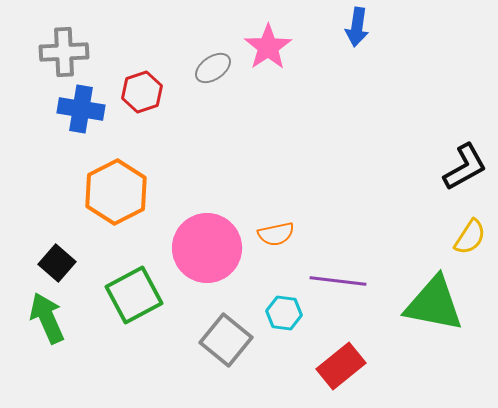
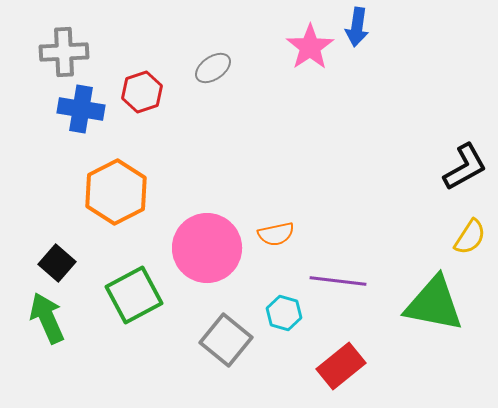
pink star: moved 42 px right
cyan hexagon: rotated 8 degrees clockwise
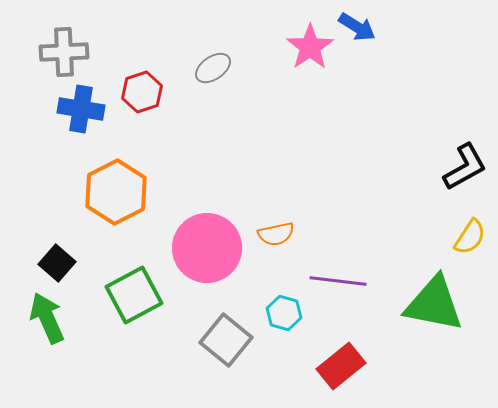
blue arrow: rotated 66 degrees counterclockwise
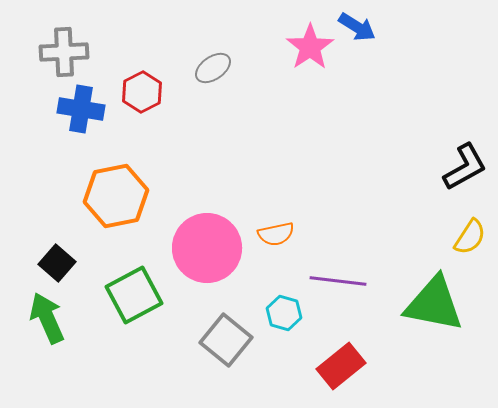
red hexagon: rotated 9 degrees counterclockwise
orange hexagon: moved 4 px down; rotated 16 degrees clockwise
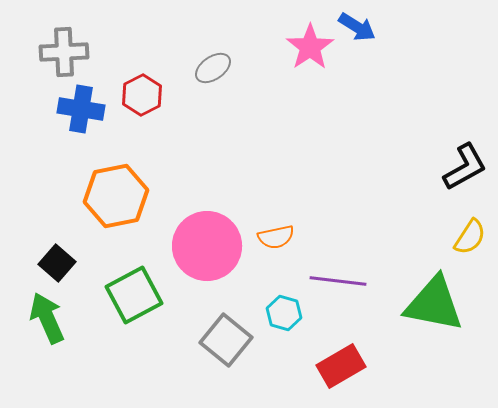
red hexagon: moved 3 px down
orange semicircle: moved 3 px down
pink circle: moved 2 px up
red rectangle: rotated 9 degrees clockwise
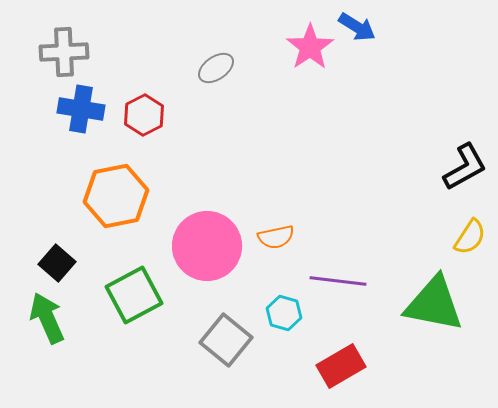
gray ellipse: moved 3 px right
red hexagon: moved 2 px right, 20 px down
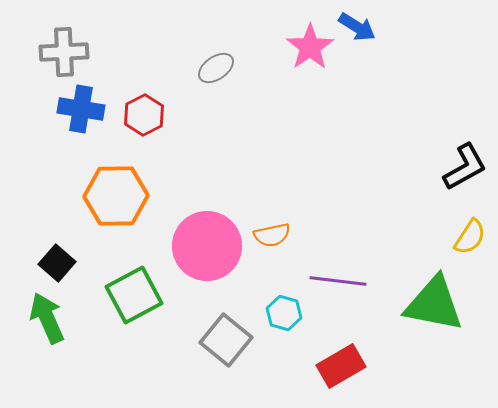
orange hexagon: rotated 10 degrees clockwise
orange semicircle: moved 4 px left, 2 px up
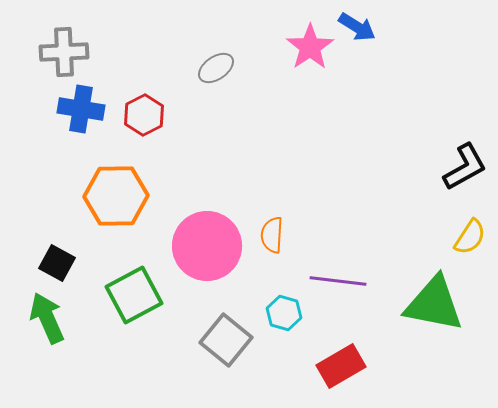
orange semicircle: rotated 105 degrees clockwise
black square: rotated 12 degrees counterclockwise
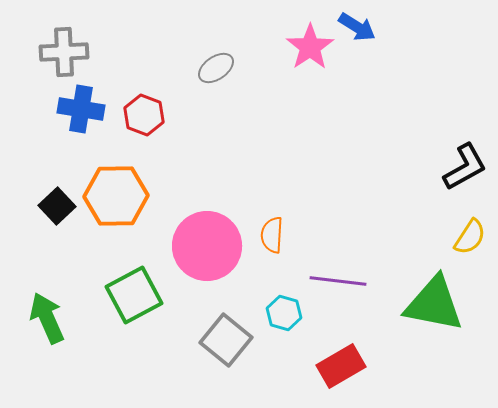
red hexagon: rotated 12 degrees counterclockwise
black square: moved 57 px up; rotated 18 degrees clockwise
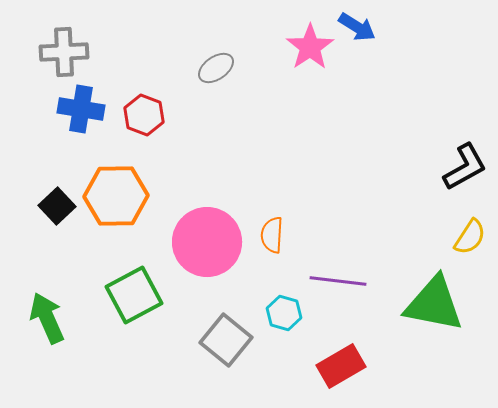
pink circle: moved 4 px up
